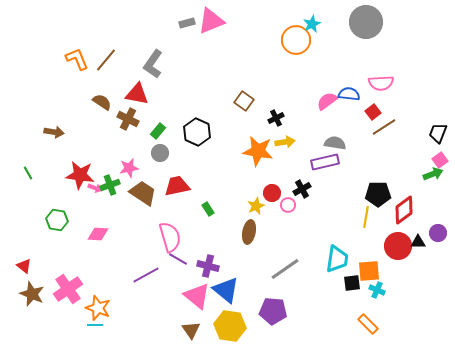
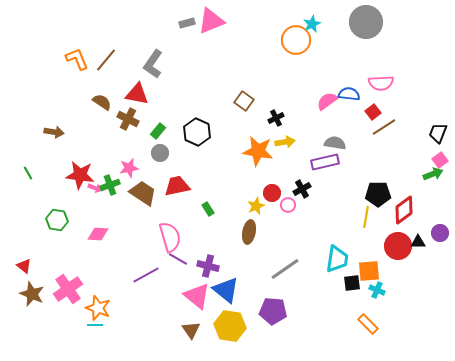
purple circle at (438, 233): moved 2 px right
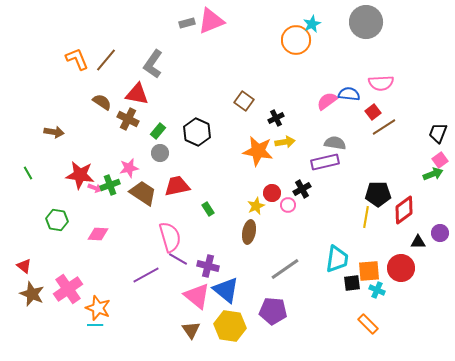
red circle at (398, 246): moved 3 px right, 22 px down
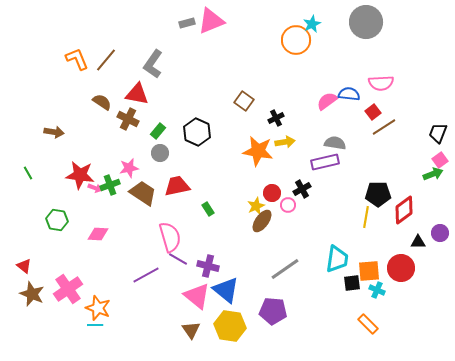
brown ellipse at (249, 232): moved 13 px right, 11 px up; rotated 25 degrees clockwise
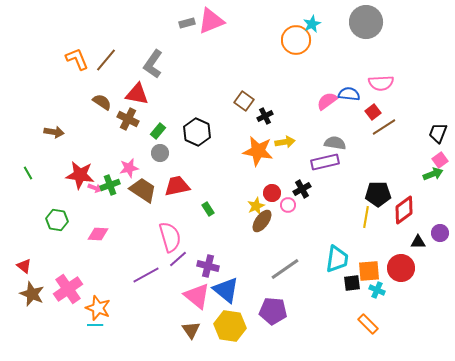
black cross at (276, 118): moved 11 px left, 2 px up
brown trapezoid at (143, 193): moved 3 px up
purple line at (178, 259): rotated 72 degrees counterclockwise
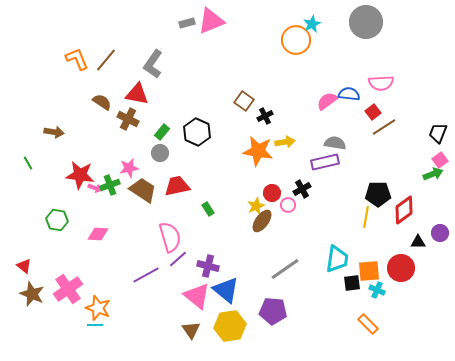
green rectangle at (158, 131): moved 4 px right, 1 px down
green line at (28, 173): moved 10 px up
yellow hexagon at (230, 326): rotated 16 degrees counterclockwise
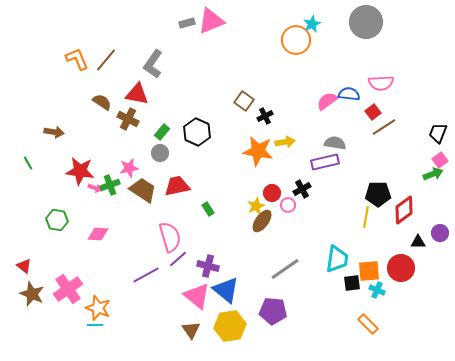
red star at (80, 175): moved 4 px up
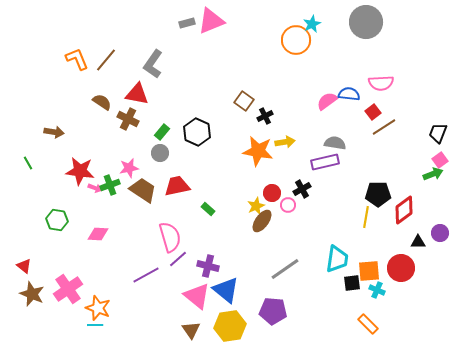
green rectangle at (208, 209): rotated 16 degrees counterclockwise
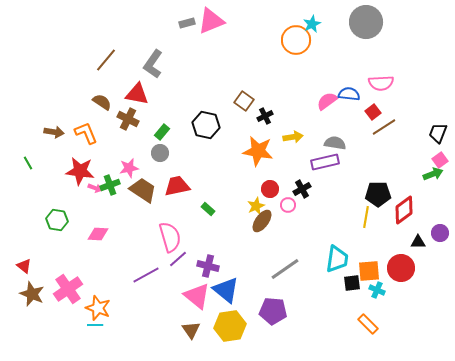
orange L-shape at (77, 59): moved 9 px right, 74 px down
black hexagon at (197, 132): moved 9 px right, 7 px up; rotated 12 degrees counterclockwise
yellow arrow at (285, 142): moved 8 px right, 5 px up
red circle at (272, 193): moved 2 px left, 4 px up
